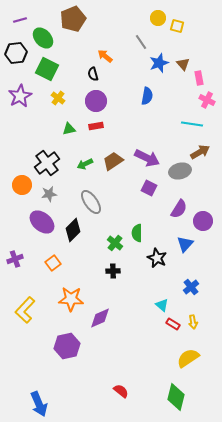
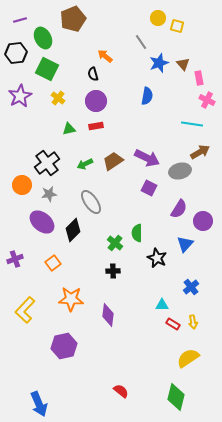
green ellipse at (43, 38): rotated 15 degrees clockwise
cyan triangle at (162, 305): rotated 40 degrees counterclockwise
purple diamond at (100, 318): moved 8 px right, 3 px up; rotated 60 degrees counterclockwise
purple hexagon at (67, 346): moved 3 px left
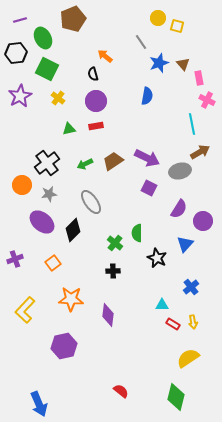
cyan line at (192, 124): rotated 70 degrees clockwise
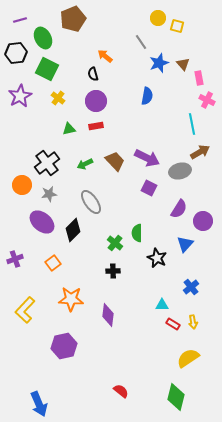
brown trapezoid at (113, 161): moved 2 px right; rotated 80 degrees clockwise
